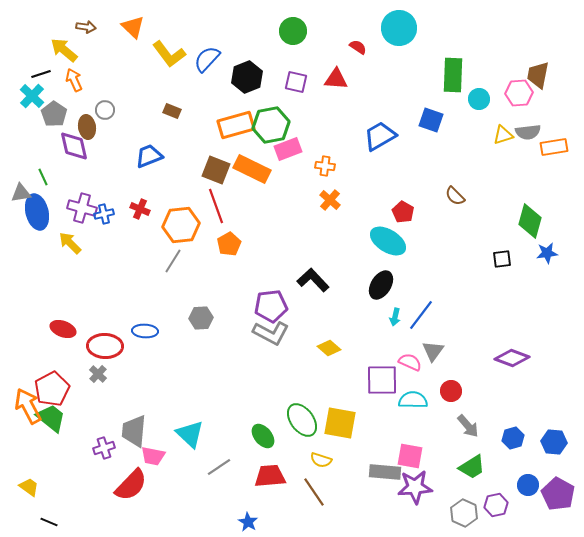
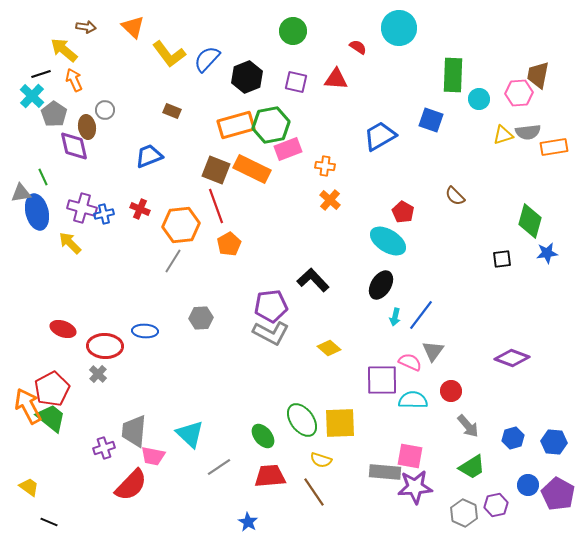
yellow square at (340, 423): rotated 12 degrees counterclockwise
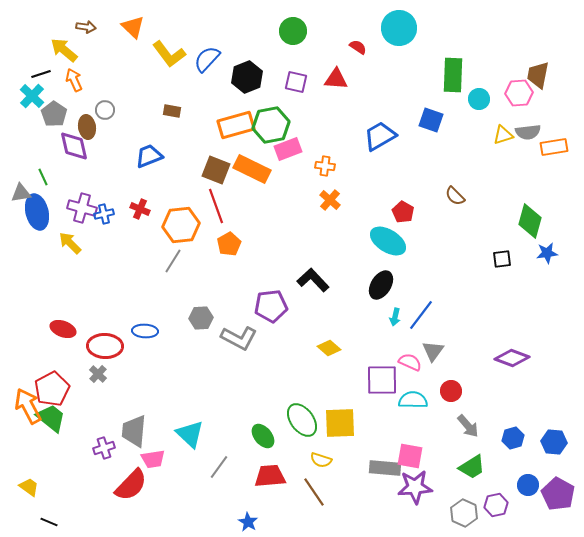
brown rectangle at (172, 111): rotated 12 degrees counterclockwise
gray L-shape at (271, 333): moved 32 px left, 5 px down
pink trapezoid at (153, 456): moved 3 px down; rotated 20 degrees counterclockwise
gray line at (219, 467): rotated 20 degrees counterclockwise
gray rectangle at (385, 472): moved 4 px up
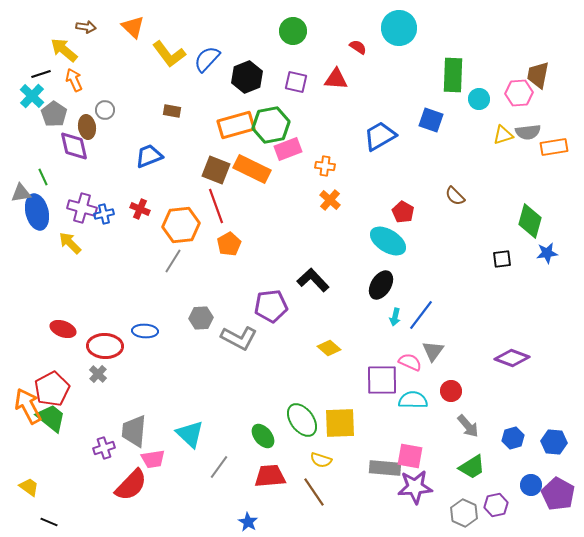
blue circle at (528, 485): moved 3 px right
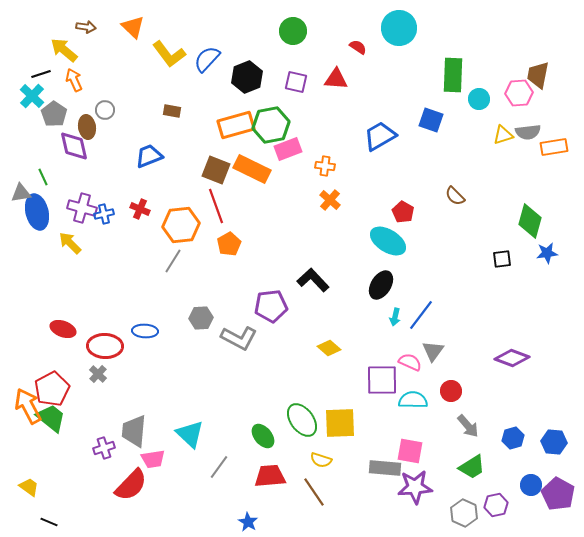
pink square at (410, 456): moved 5 px up
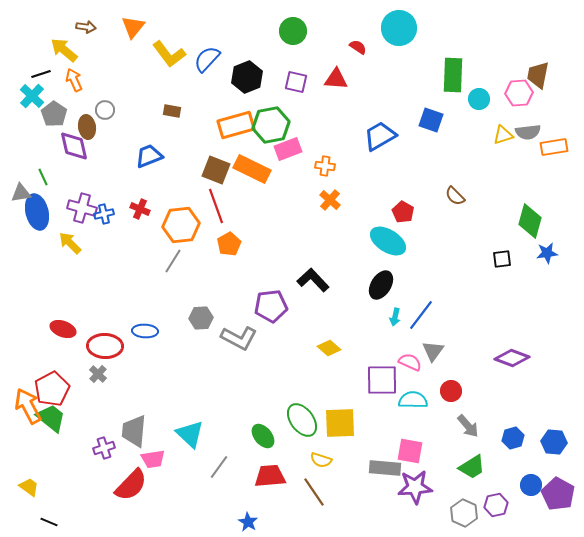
orange triangle at (133, 27): rotated 25 degrees clockwise
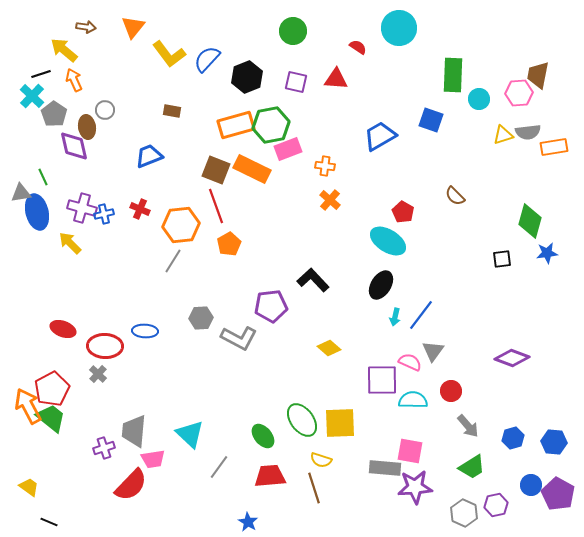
brown line at (314, 492): moved 4 px up; rotated 16 degrees clockwise
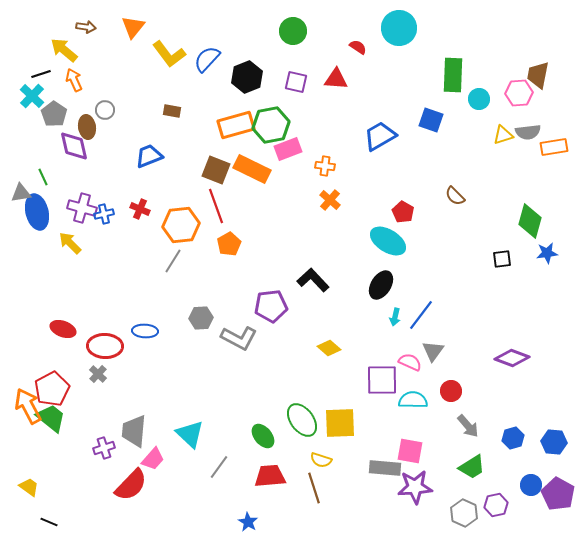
pink trapezoid at (153, 459): rotated 40 degrees counterclockwise
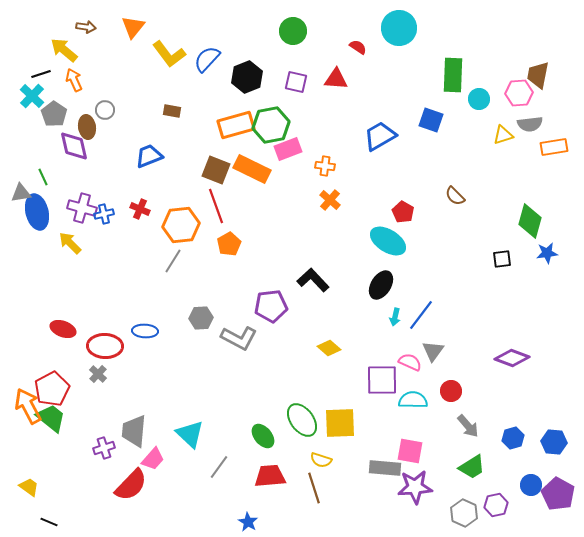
gray semicircle at (528, 132): moved 2 px right, 8 px up
